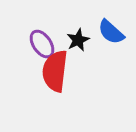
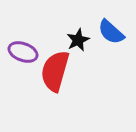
purple ellipse: moved 19 px left, 8 px down; rotated 36 degrees counterclockwise
red semicircle: rotated 9 degrees clockwise
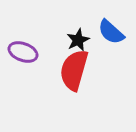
red semicircle: moved 19 px right, 1 px up
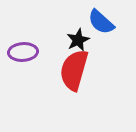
blue semicircle: moved 10 px left, 10 px up
purple ellipse: rotated 24 degrees counterclockwise
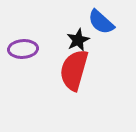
purple ellipse: moved 3 px up
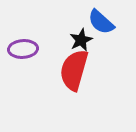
black star: moved 3 px right
